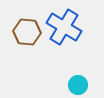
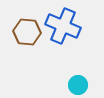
blue cross: moved 1 px left, 1 px up; rotated 8 degrees counterclockwise
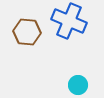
blue cross: moved 6 px right, 5 px up
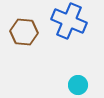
brown hexagon: moved 3 px left
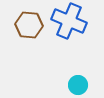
brown hexagon: moved 5 px right, 7 px up
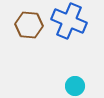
cyan circle: moved 3 px left, 1 px down
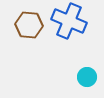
cyan circle: moved 12 px right, 9 px up
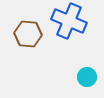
brown hexagon: moved 1 px left, 9 px down
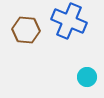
brown hexagon: moved 2 px left, 4 px up
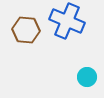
blue cross: moved 2 px left
